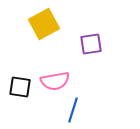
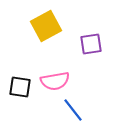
yellow square: moved 2 px right, 2 px down
blue line: rotated 55 degrees counterclockwise
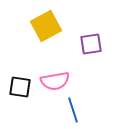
blue line: rotated 20 degrees clockwise
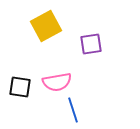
pink semicircle: moved 2 px right, 1 px down
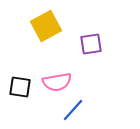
blue line: rotated 60 degrees clockwise
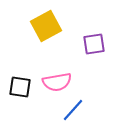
purple square: moved 3 px right
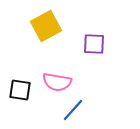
purple square: rotated 10 degrees clockwise
pink semicircle: rotated 20 degrees clockwise
black square: moved 3 px down
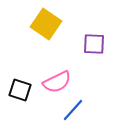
yellow square: moved 2 px up; rotated 28 degrees counterclockwise
pink semicircle: rotated 36 degrees counterclockwise
black square: rotated 10 degrees clockwise
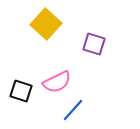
yellow square: rotated 8 degrees clockwise
purple square: rotated 15 degrees clockwise
black square: moved 1 px right, 1 px down
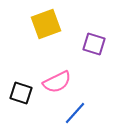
yellow square: rotated 28 degrees clockwise
black square: moved 2 px down
blue line: moved 2 px right, 3 px down
